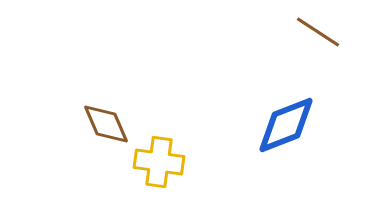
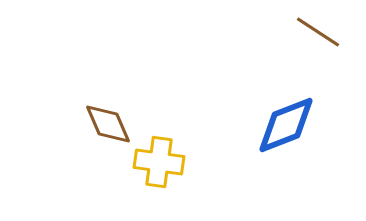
brown diamond: moved 2 px right
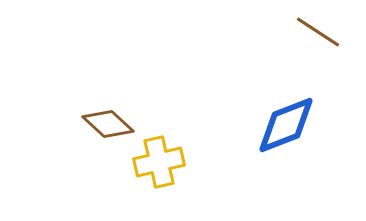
brown diamond: rotated 24 degrees counterclockwise
yellow cross: rotated 21 degrees counterclockwise
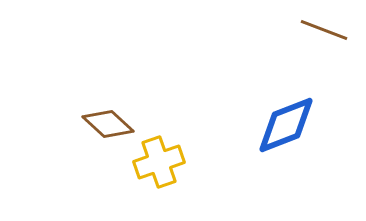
brown line: moved 6 px right, 2 px up; rotated 12 degrees counterclockwise
yellow cross: rotated 6 degrees counterclockwise
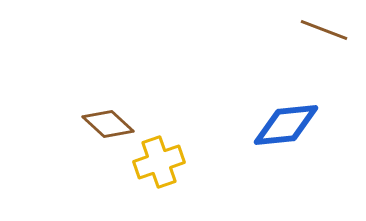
blue diamond: rotated 16 degrees clockwise
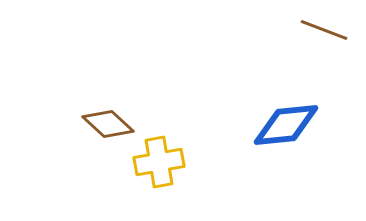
yellow cross: rotated 9 degrees clockwise
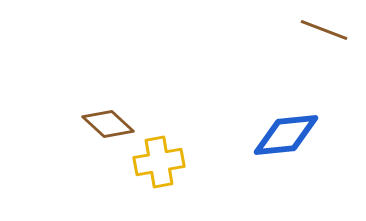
blue diamond: moved 10 px down
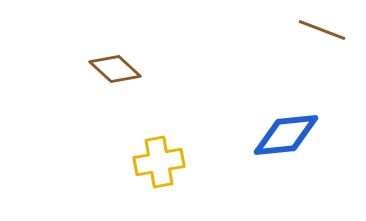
brown line: moved 2 px left
brown diamond: moved 7 px right, 55 px up
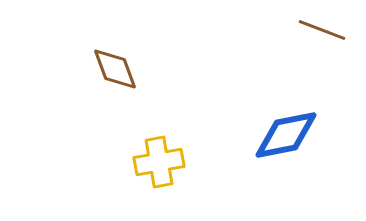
brown diamond: rotated 27 degrees clockwise
blue diamond: rotated 6 degrees counterclockwise
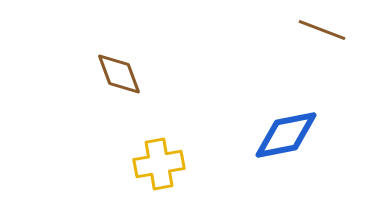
brown diamond: moved 4 px right, 5 px down
yellow cross: moved 2 px down
